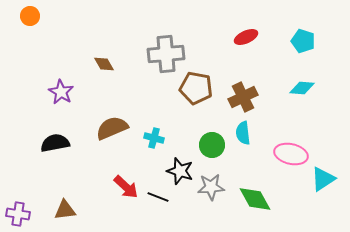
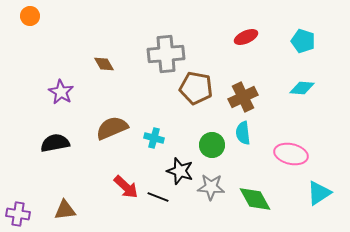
cyan triangle: moved 4 px left, 14 px down
gray star: rotated 8 degrees clockwise
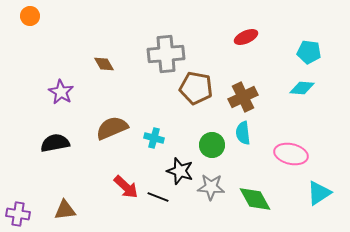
cyan pentagon: moved 6 px right, 11 px down; rotated 10 degrees counterclockwise
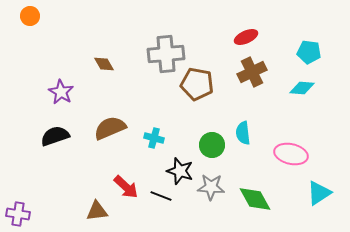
brown pentagon: moved 1 px right, 4 px up
brown cross: moved 9 px right, 25 px up
brown semicircle: moved 2 px left
black semicircle: moved 7 px up; rotated 8 degrees counterclockwise
black line: moved 3 px right, 1 px up
brown triangle: moved 32 px right, 1 px down
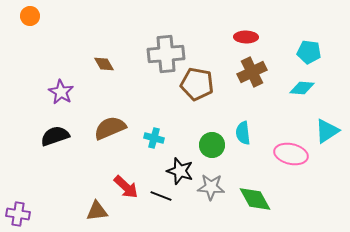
red ellipse: rotated 25 degrees clockwise
cyan triangle: moved 8 px right, 62 px up
